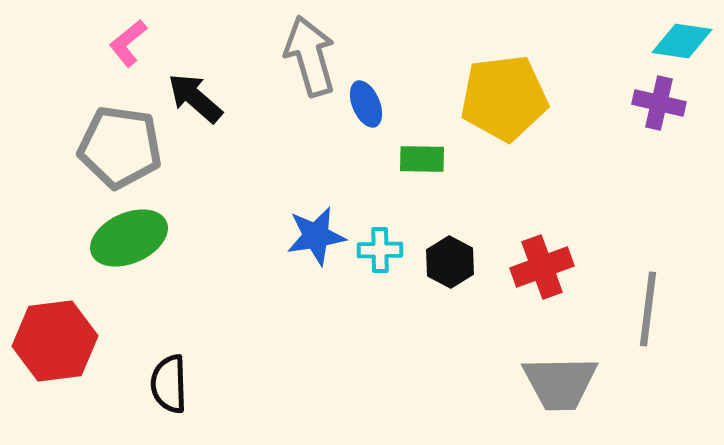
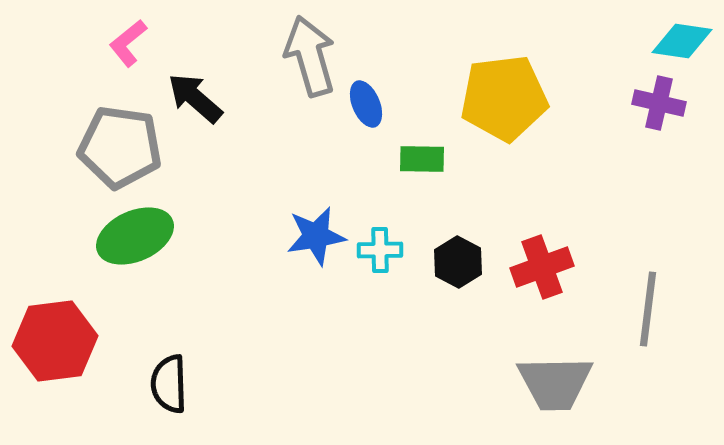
green ellipse: moved 6 px right, 2 px up
black hexagon: moved 8 px right
gray trapezoid: moved 5 px left
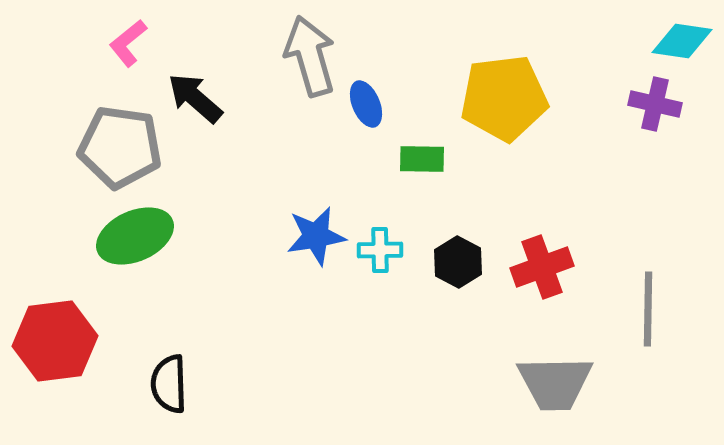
purple cross: moved 4 px left, 1 px down
gray line: rotated 6 degrees counterclockwise
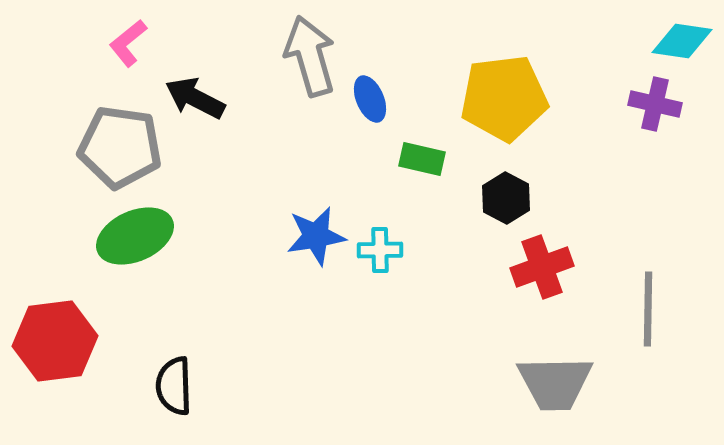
black arrow: rotated 14 degrees counterclockwise
blue ellipse: moved 4 px right, 5 px up
green rectangle: rotated 12 degrees clockwise
black hexagon: moved 48 px right, 64 px up
black semicircle: moved 5 px right, 2 px down
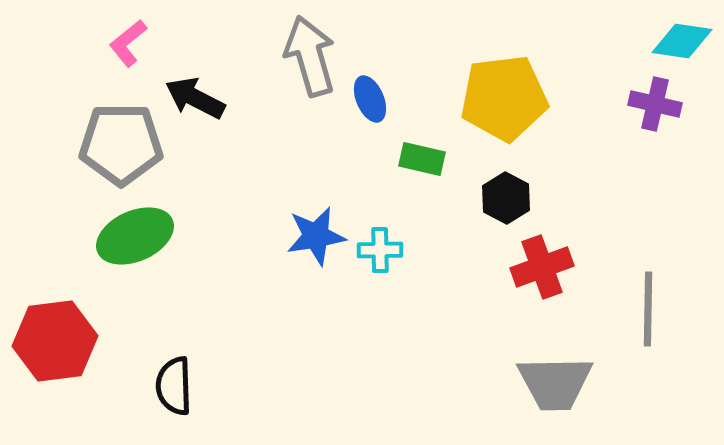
gray pentagon: moved 1 px right, 3 px up; rotated 8 degrees counterclockwise
